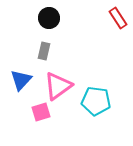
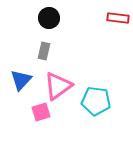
red rectangle: rotated 50 degrees counterclockwise
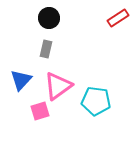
red rectangle: rotated 40 degrees counterclockwise
gray rectangle: moved 2 px right, 2 px up
pink square: moved 1 px left, 1 px up
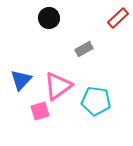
red rectangle: rotated 10 degrees counterclockwise
gray rectangle: moved 38 px right; rotated 48 degrees clockwise
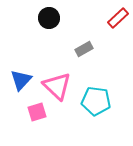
pink triangle: moved 1 px left; rotated 40 degrees counterclockwise
pink square: moved 3 px left, 1 px down
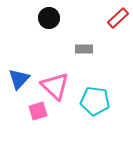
gray rectangle: rotated 30 degrees clockwise
blue triangle: moved 2 px left, 1 px up
pink triangle: moved 2 px left
cyan pentagon: moved 1 px left
pink square: moved 1 px right, 1 px up
